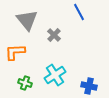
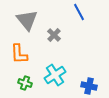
orange L-shape: moved 4 px right, 2 px down; rotated 90 degrees counterclockwise
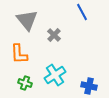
blue line: moved 3 px right
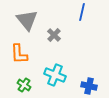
blue line: rotated 42 degrees clockwise
cyan cross: rotated 35 degrees counterclockwise
green cross: moved 1 px left, 2 px down; rotated 16 degrees clockwise
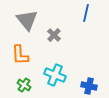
blue line: moved 4 px right, 1 px down
orange L-shape: moved 1 px right, 1 px down
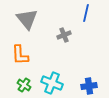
gray triangle: moved 1 px up
gray cross: moved 10 px right; rotated 24 degrees clockwise
cyan cross: moved 3 px left, 8 px down
blue cross: rotated 21 degrees counterclockwise
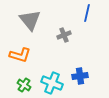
blue line: moved 1 px right
gray triangle: moved 3 px right, 1 px down
orange L-shape: rotated 70 degrees counterclockwise
blue cross: moved 9 px left, 10 px up
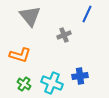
blue line: moved 1 px down; rotated 12 degrees clockwise
gray triangle: moved 4 px up
green cross: moved 1 px up
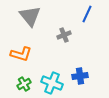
orange L-shape: moved 1 px right, 1 px up
green cross: rotated 24 degrees clockwise
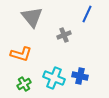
gray triangle: moved 2 px right, 1 px down
blue cross: rotated 21 degrees clockwise
cyan cross: moved 2 px right, 5 px up
